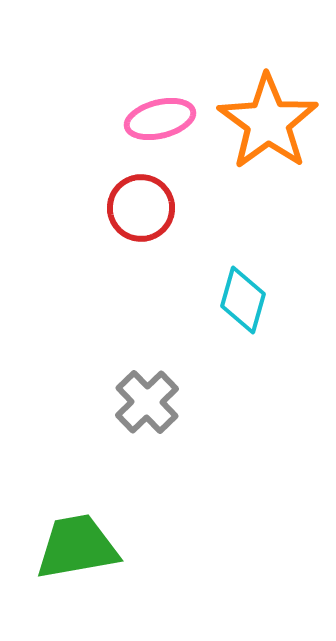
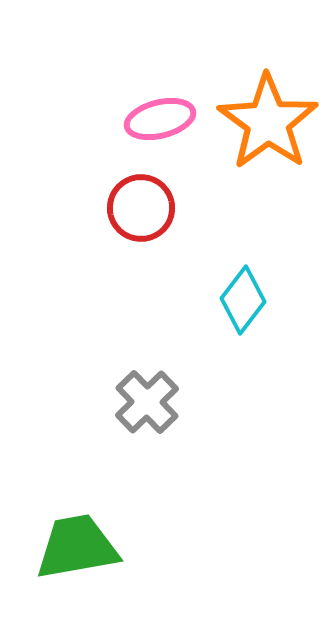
cyan diamond: rotated 22 degrees clockwise
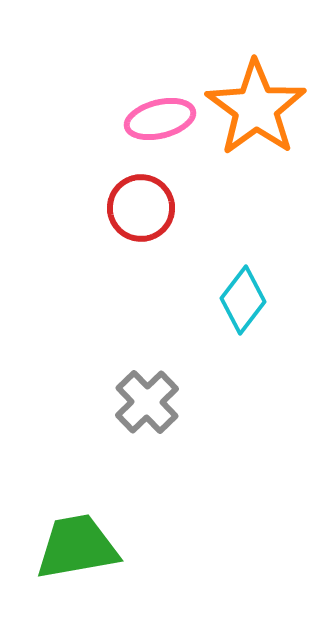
orange star: moved 12 px left, 14 px up
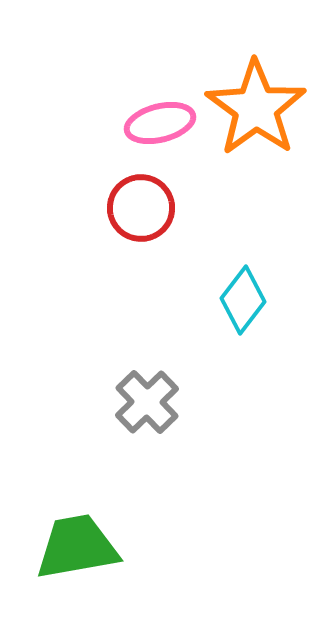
pink ellipse: moved 4 px down
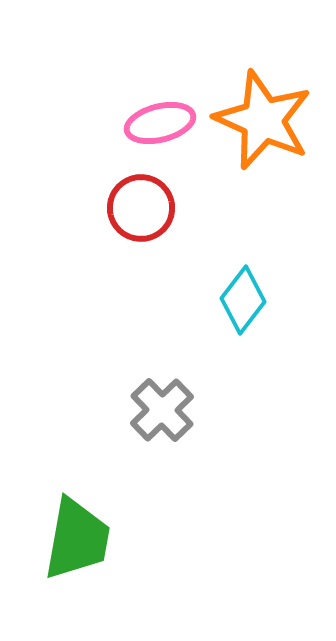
orange star: moved 7 px right, 12 px down; rotated 12 degrees counterclockwise
gray cross: moved 15 px right, 8 px down
green trapezoid: moved 8 px up; rotated 110 degrees clockwise
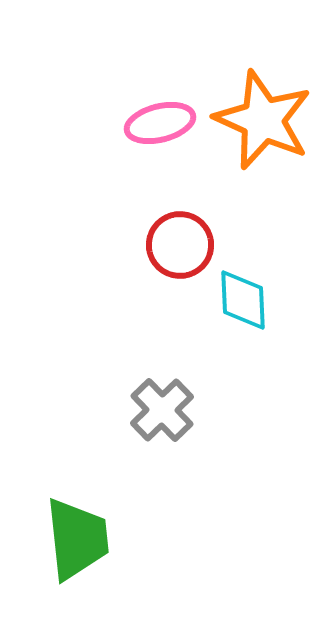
red circle: moved 39 px right, 37 px down
cyan diamond: rotated 40 degrees counterclockwise
green trapezoid: rotated 16 degrees counterclockwise
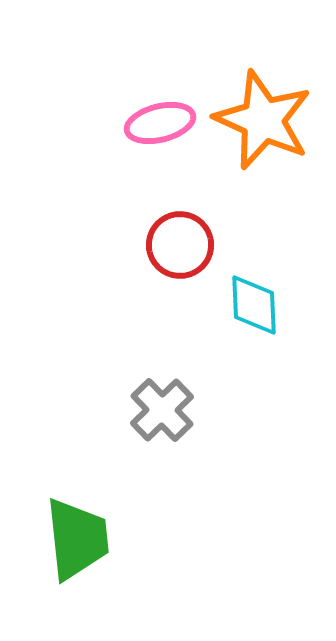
cyan diamond: moved 11 px right, 5 px down
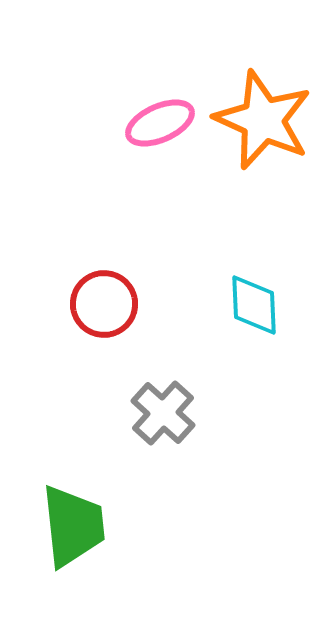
pink ellipse: rotated 10 degrees counterclockwise
red circle: moved 76 px left, 59 px down
gray cross: moved 1 px right, 3 px down; rotated 4 degrees counterclockwise
green trapezoid: moved 4 px left, 13 px up
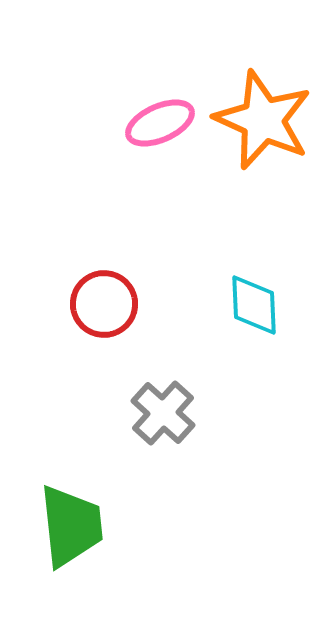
green trapezoid: moved 2 px left
